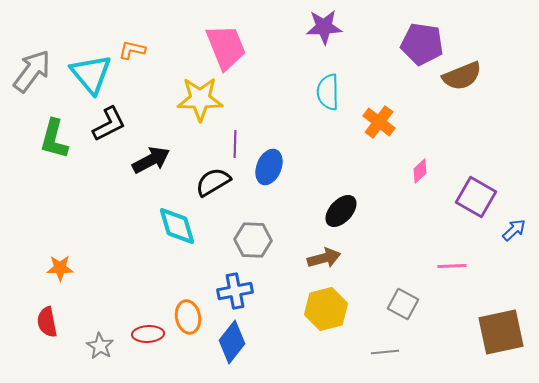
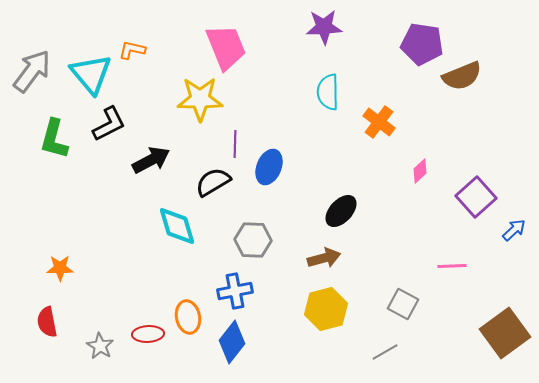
purple square: rotated 18 degrees clockwise
brown square: moved 4 px right, 1 px down; rotated 24 degrees counterclockwise
gray line: rotated 24 degrees counterclockwise
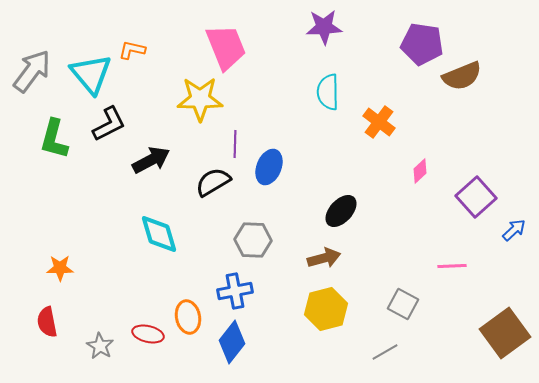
cyan diamond: moved 18 px left, 8 px down
red ellipse: rotated 16 degrees clockwise
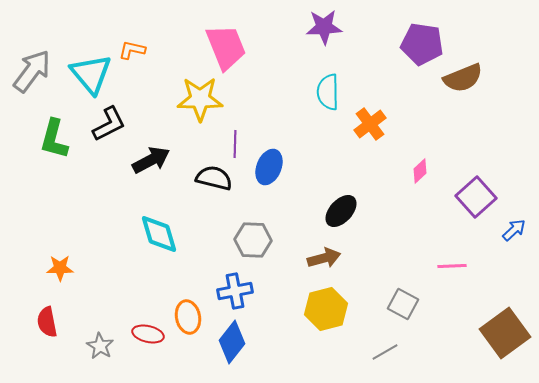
brown semicircle: moved 1 px right, 2 px down
orange cross: moved 9 px left, 2 px down; rotated 16 degrees clockwise
black semicircle: moved 1 px right, 4 px up; rotated 45 degrees clockwise
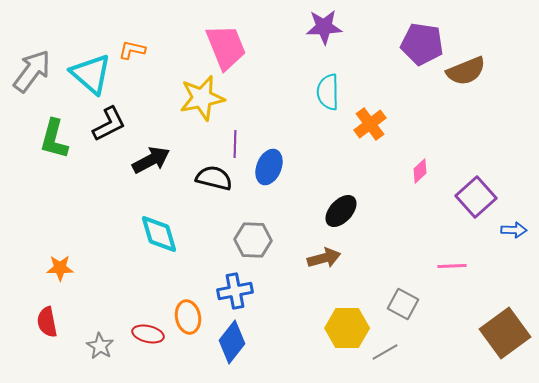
cyan triangle: rotated 9 degrees counterclockwise
brown semicircle: moved 3 px right, 7 px up
yellow star: moved 2 px right, 1 px up; rotated 12 degrees counterclockwise
blue arrow: rotated 45 degrees clockwise
yellow hexagon: moved 21 px right, 19 px down; rotated 15 degrees clockwise
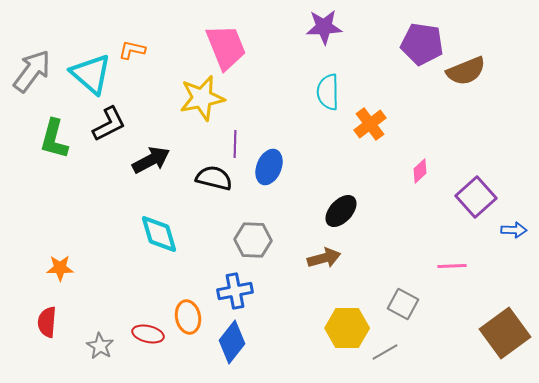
red semicircle: rotated 16 degrees clockwise
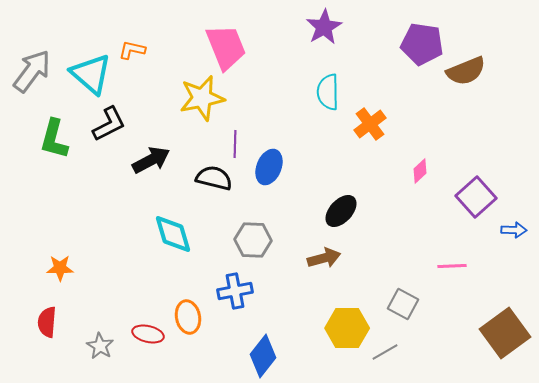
purple star: rotated 27 degrees counterclockwise
cyan diamond: moved 14 px right
blue diamond: moved 31 px right, 14 px down
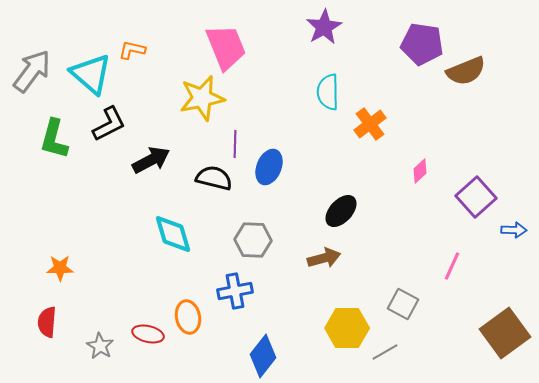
pink line: rotated 64 degrees counterclockwise
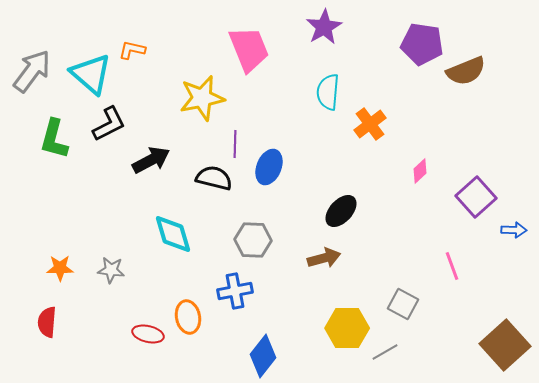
pink trapezoid: moved 23 px right, 2 px down
cyan semicircle: rotated 6 degrees clockwise
pink line: rotated 44 degrees counterclockwise
brown square: moved 12 px down; rotated 6 degrees counterclockwise
gray star: moved 11 px right, 76 px up; rotated 24 degrees counterclockwise
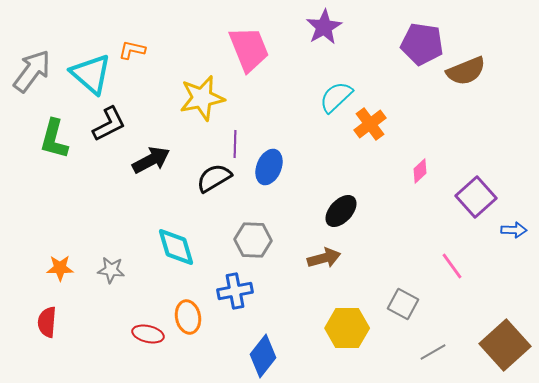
cyan semicircle: moved 8 px right, 5 px down; rotated 42 degrees clockwise
black semicircle: rotated 45 degrees counterclockwise
cyan diamond: moved 3 px right, 13 px down
pink line: rotated 16 degrees counterclockwise
gray line: moved 48 px right
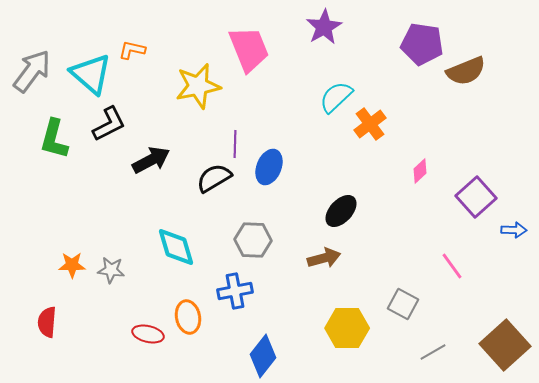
yellow star: moved 4 px left, 12 px up
orange star: moved 12 px right, 3 px up
